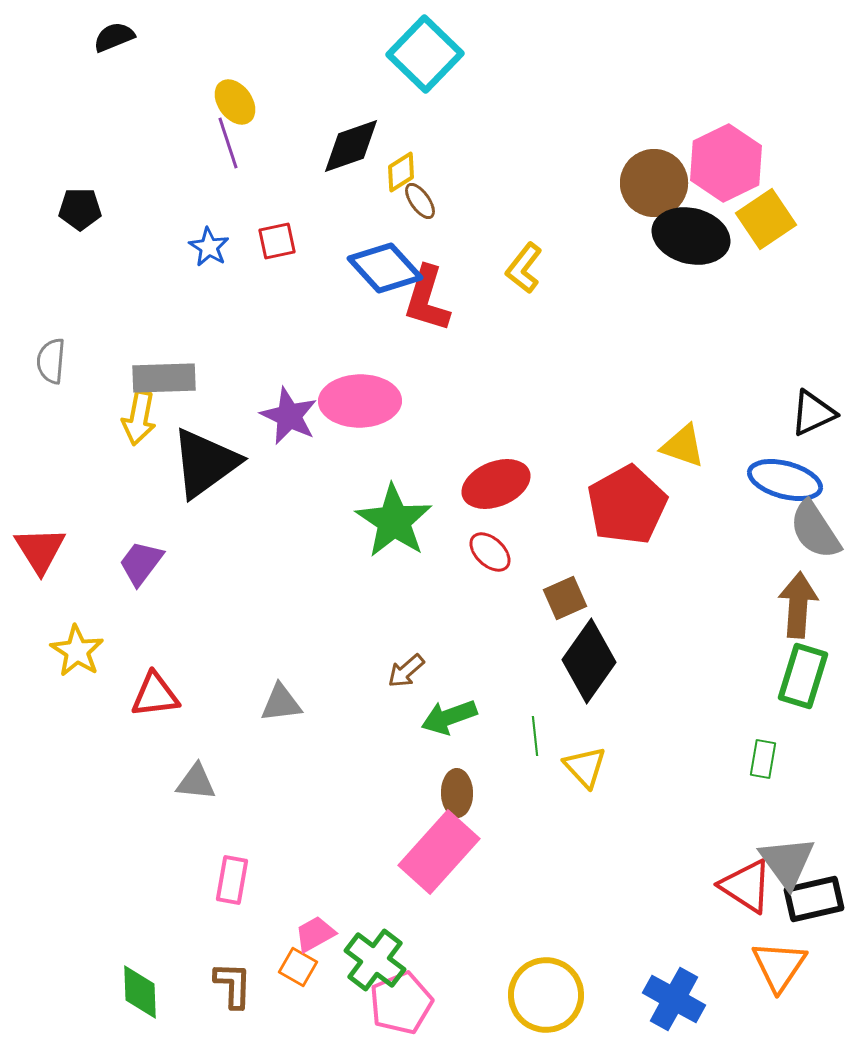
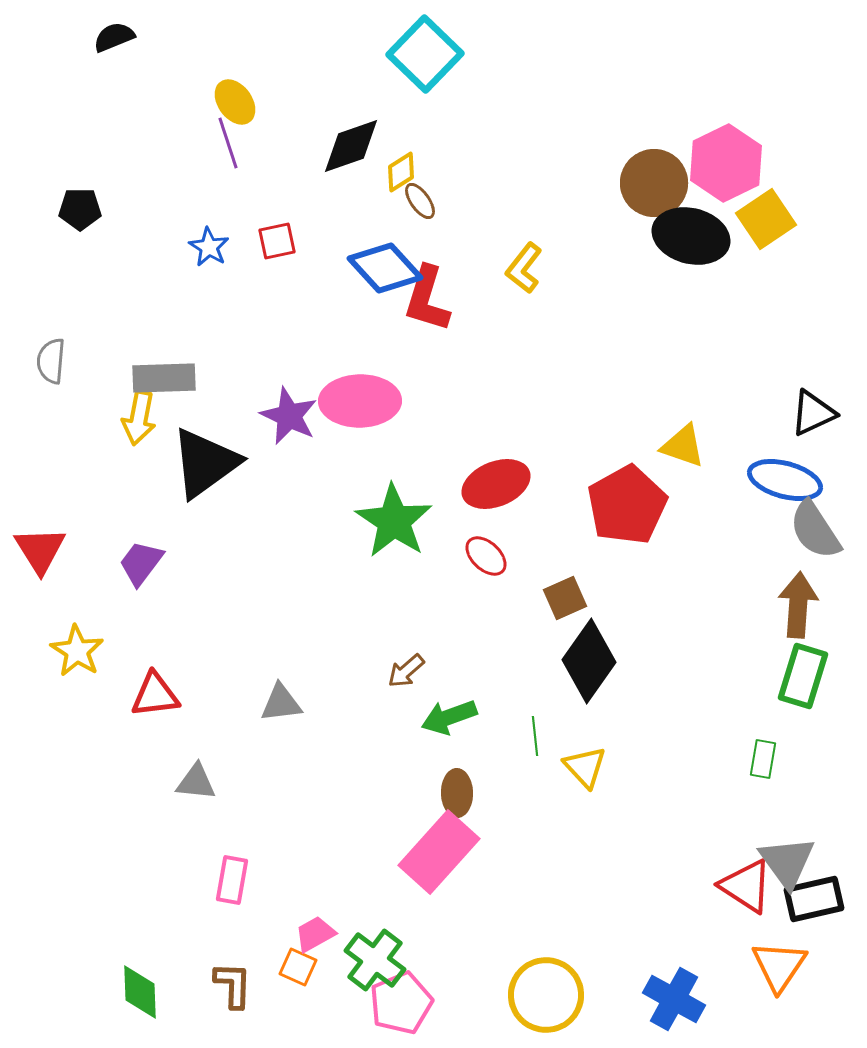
red ellipse at (490, 552): moved 4 px left, 4 px down
orange square at (298, 967): rotated 6 degrees counterclockwise
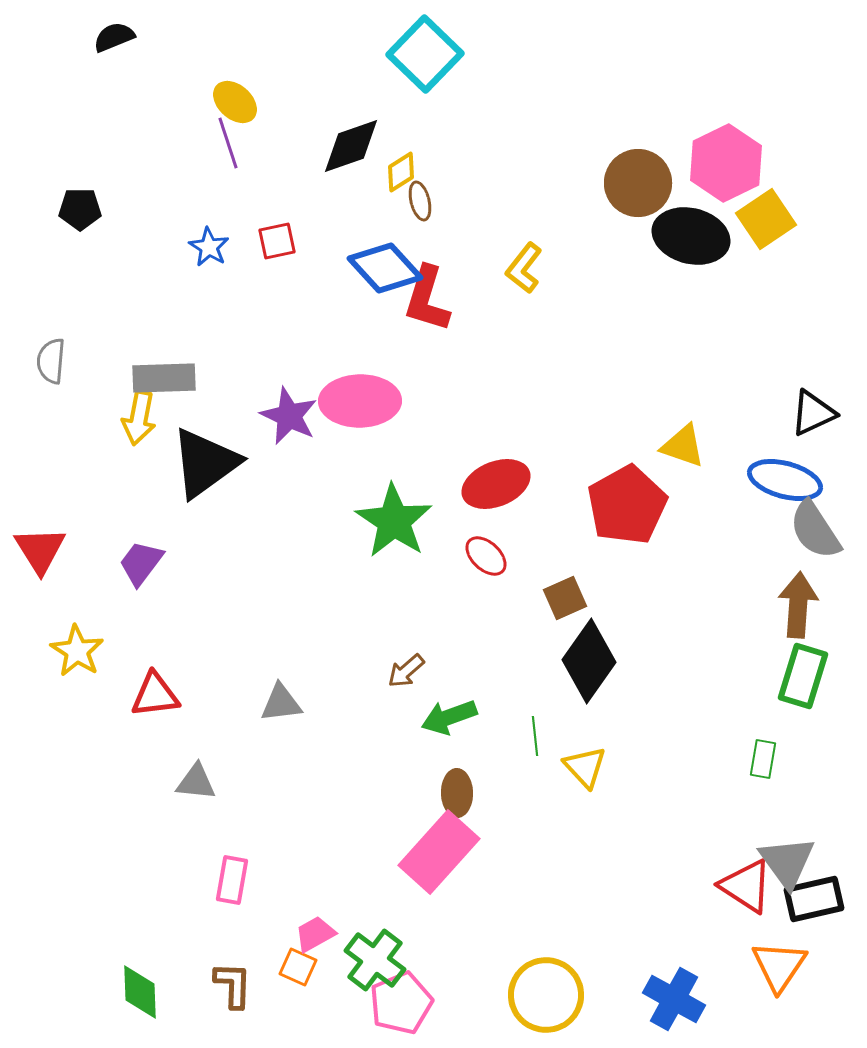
yellow ellipse at (235, 102): rotated 12 degrees counterclockwise
brown circle at (654, 183): moved 16 px left
brown ellipse at (420, 201): rotated 21 degrees clockwise
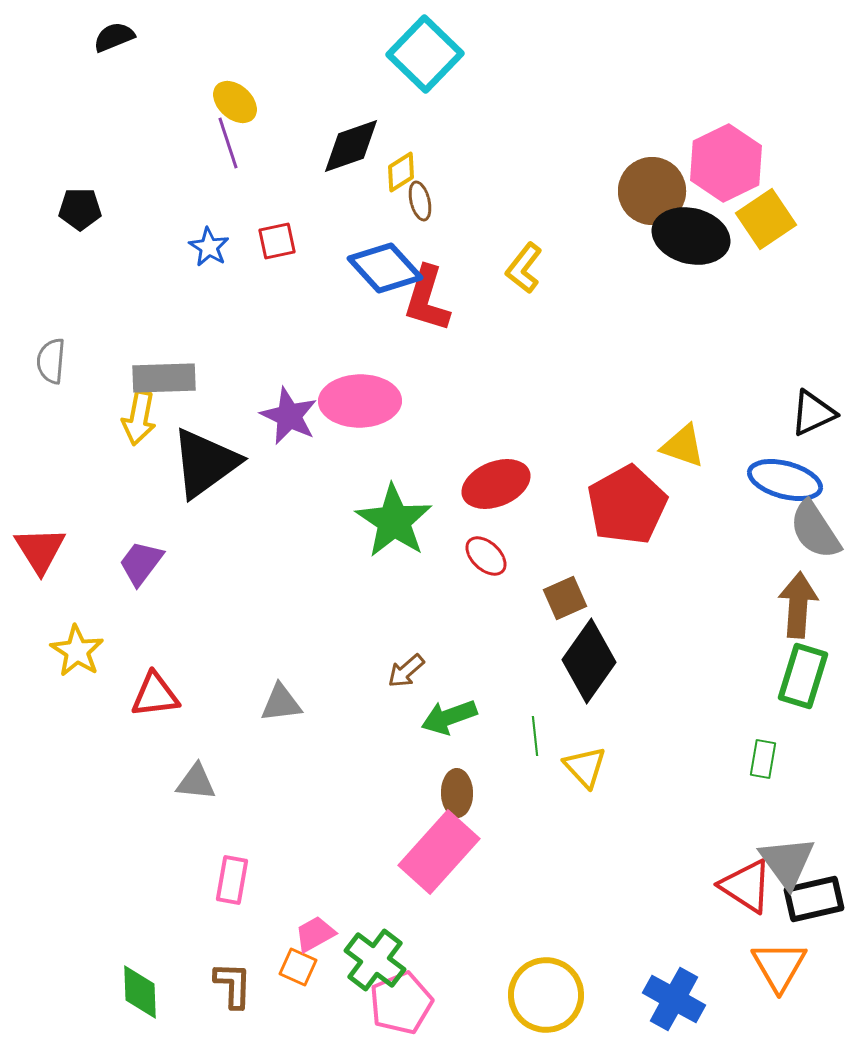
brown circle at (638, 183): moved 14 px right, 8 px down
orange triangle at (779, 966): rotated 4 degrees counterclockwise
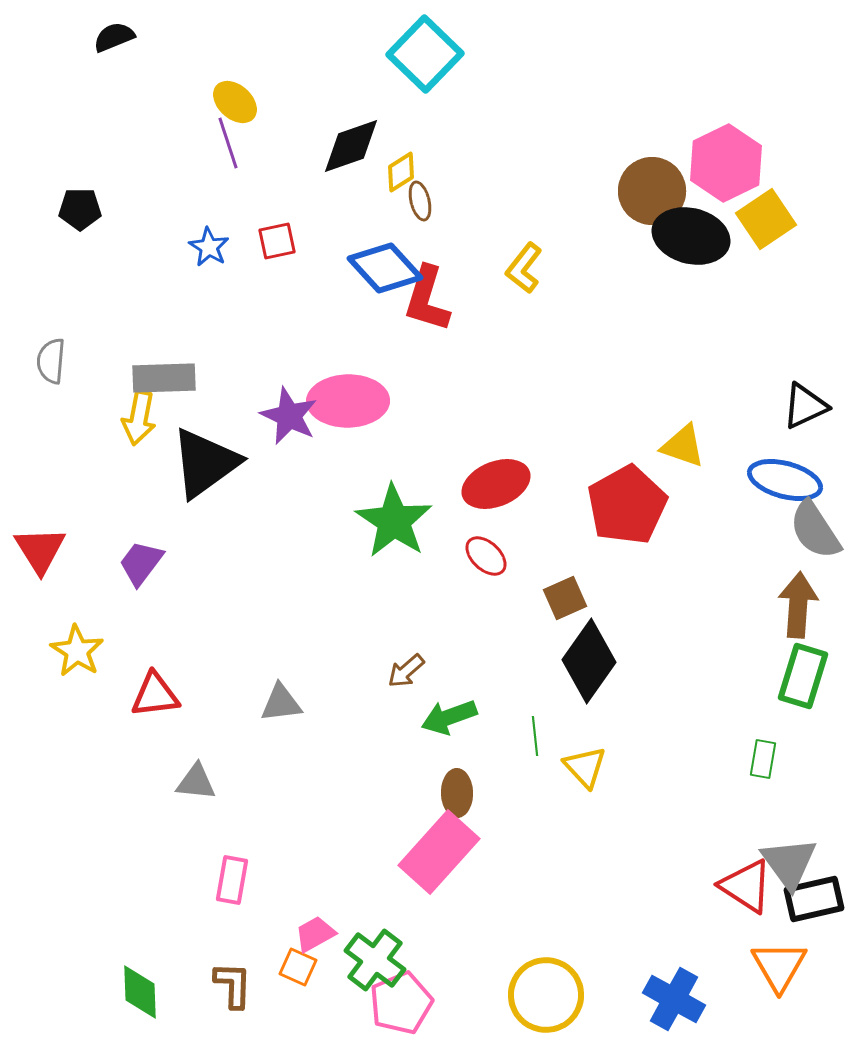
pink ellipse at (360, 401): moved 12 px left
black triangle at (813, 413): moved 8 px left, 7 px up
gray triangle at (787, 862): moved 2 px right, 1 px down
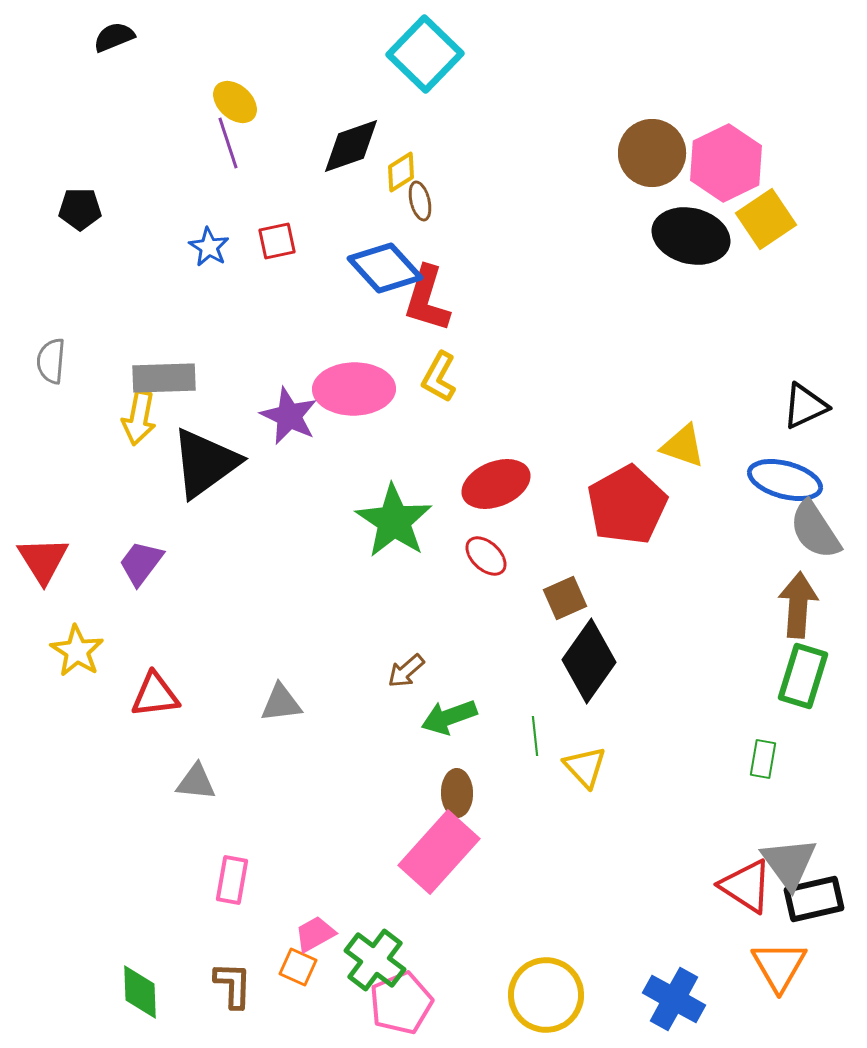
brown circle at (652, 191): moved 38 px up
yellow L-shape at (524, 268): moved 85 px left, 109 px down; rotated 9 degrees counterclockwise
pink ellipse at (348, 401): moved 6 px right, 12 px up
red triangle at (40, 550): moved 3 px right, 10 px down
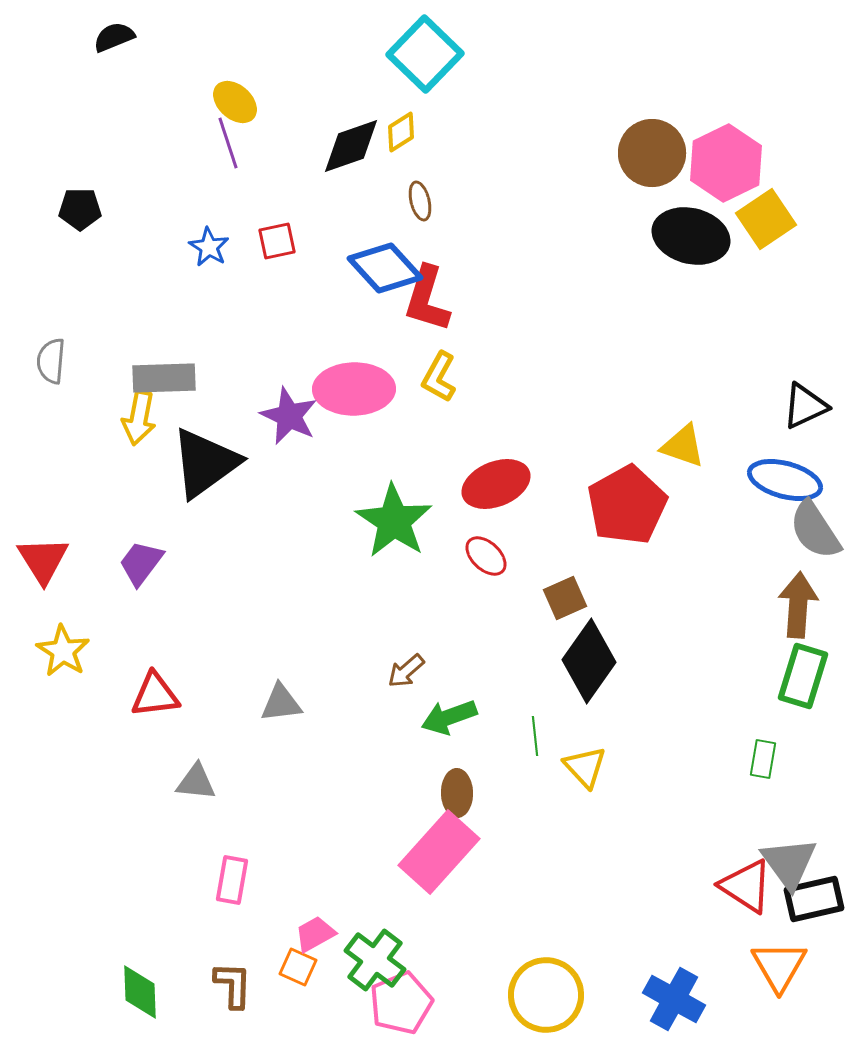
yellow diamond at (401, 172): moved 40 px up
yellow star at (77, 651): moved 14 px left
